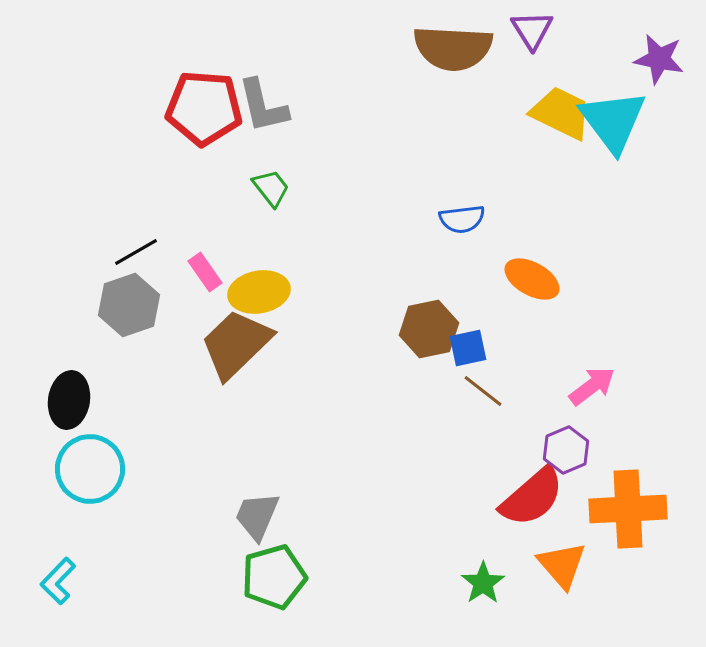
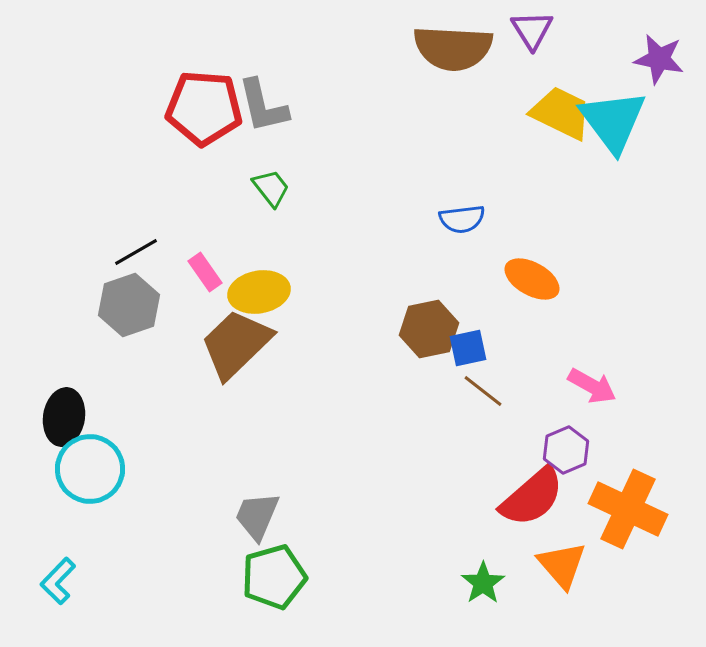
pink arrow: rotated 66 degrees clockwise
black ellipse: moved 5 px left, 17 px down
orange cross: rotated 28 degrees clockwise
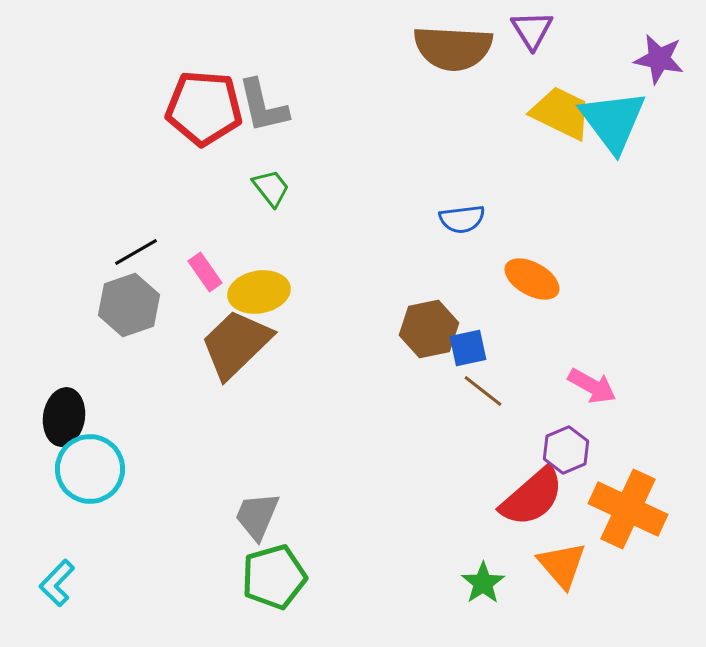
cyan L-shape: moved 1 px left, 2 px down
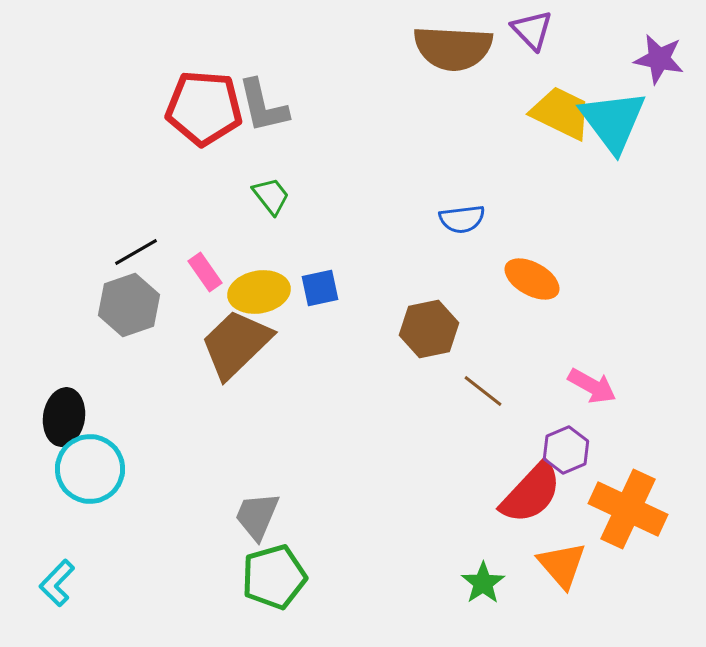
purple triangle: rotated 12 degrees counterclockwise
green trapezoid: moved 8 px down
blue square: moved 148 px left, 60 px up
red semicircle: moved 1 px left, 4 px up; rotated 6 degrees counterclockwise
